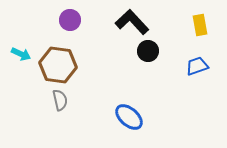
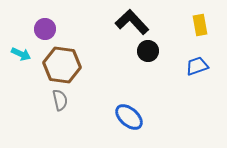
purple circle: moved 25 px left, 9 px down
brown hexagon: moved 4 px right
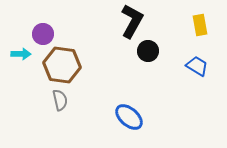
black L-shape: moved 1 px up; rotated 72 degrees clockwise
purple circle: moved 2 px left, 5 px down
cyan arrow: rotated 24 degrees counterclockwise
blue trapezoid: rotated 50 degrees clockwise
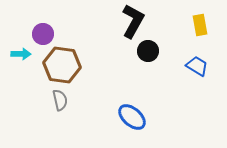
black L-shape: moved 1 px right
blue ellipse: moved 3 px right
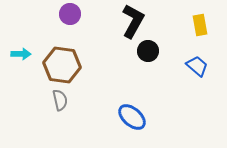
purple circle: moved 27 px right, 20 px up
blue trapezoid: rotated 10 degrees clockwise
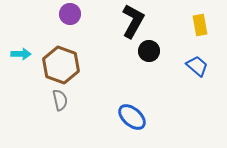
black circle: moved 1 px right
brown hexagon: moved 1 px left; rotated 12 degrees clockwise
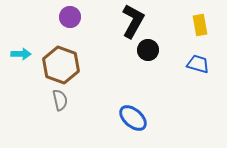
purple circle: moved 3 px down
black circle: moved 1 px left, 1 px up
blue trapezoid: moved 1 px right, 2 px up; rotated 25 degrees counterclockwise
blue ellipse: moved 1 px right, 1 px down
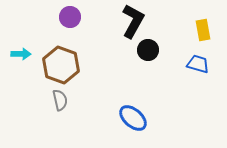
yellow rectangle: moved 3 px right, 5 px down
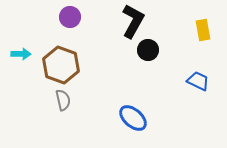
blue trapezoid: moved 17 px down; rotated 10 degrees clockwise
gray semicircle: moved 3 px right
